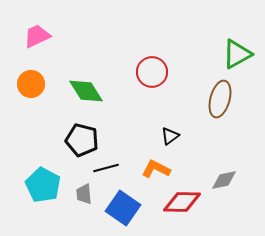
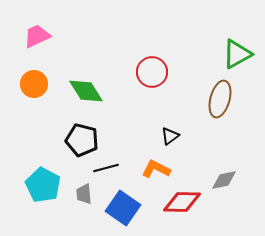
orange circle: moved 3 px right
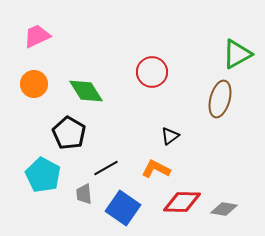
black pentagon: moved 13 px left, 7 px up; rotated 16 degrees clockwise
black line: rotated 15 degrees counterclockwise
gray diamond: moved 29 px down; rotated 20 degrees clockwise
cyan pentagon: moved 10 px up
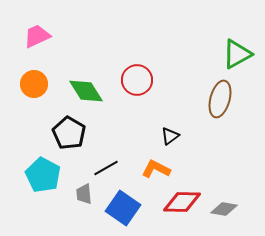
red circle: moved 15 px left, 8 px down
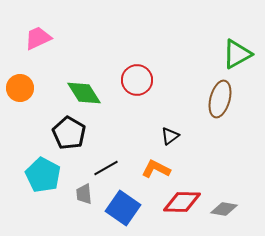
pink trapezoid: moved 1 px right, 2 px down
orange circle: moved 14 px left, 4 px down
green diamond: moved 2 px left, 2 px down
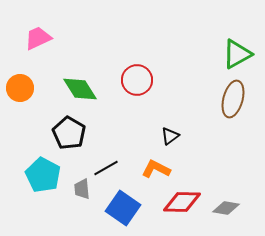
green diamond: moved 4 px left, 4 px up
brown ellipse: moved 13 px right
gray trapezoid: moved 2 px left, 5 px up
gray diamond: moved 2 px right, 1 px up
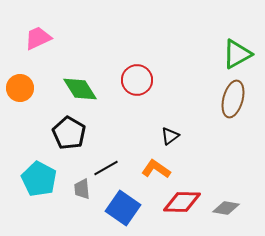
orange L-shape: rotated 8 degrees clockwise
cyan pentagon: moved 4 px left, 4 px down
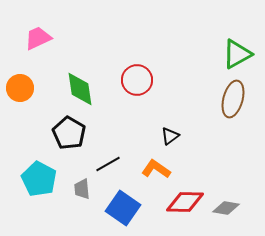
green diamond: rotated 24 degrees clockwise
black line: moved 2 px right, 4 px up
red diamond: moved 3 px right
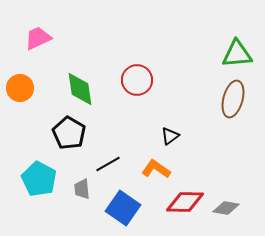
green triangle: rotated 24 degrees clockwise
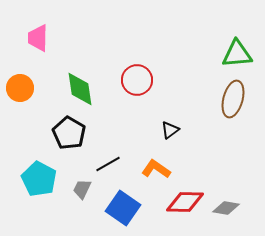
pink trapezoid: rotated 64 degrees counterclockwise
black triangle: moved 6 px up
gray trapezoid: rotated 30 degrees clockwise
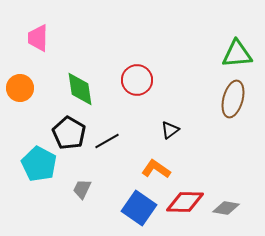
black line: moved 1 px left, 23 px up
cyan pentagon: moved 15 px up
blue square: moved 16 px right
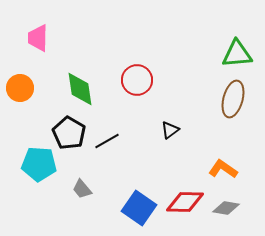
cyan pentagon: rotated 24 degrees counterclockwise
orange L-shape: moved 67 px right
gray trapezoid: rotated 65 degrees counterclockwise
